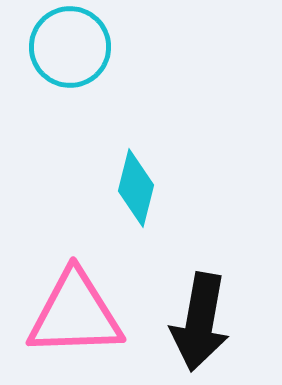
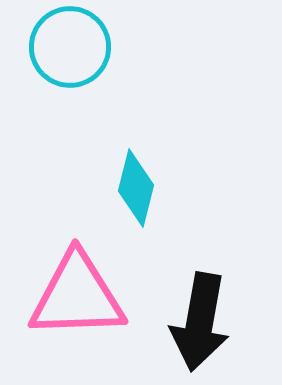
pink triangle: moved 2 px right, 18 px up
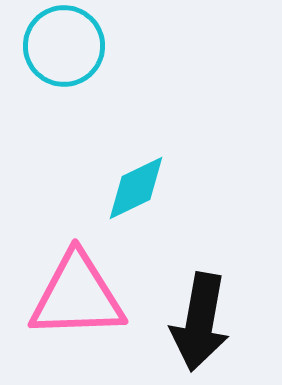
cyan circle: moved 6 px left, 1 px up
cyan diamond: rotated 50 degrees clockwise
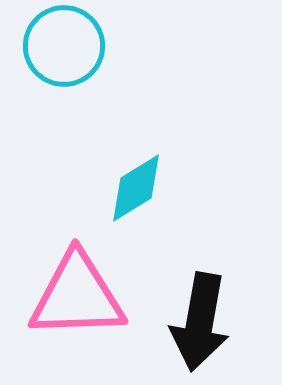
cyan diamond: rotated 6 degrees counterclockwise
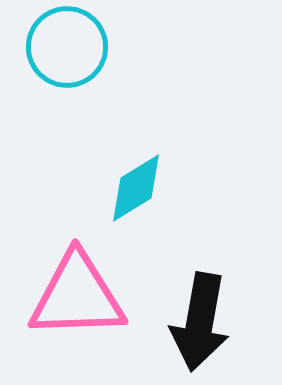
cyan circle: moved 3 px right, 1 px down
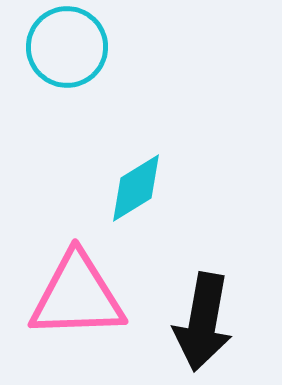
black arrow: moved 3 px right
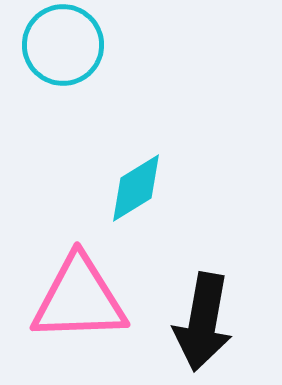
cyan circle: moved 4 px left, 2 px up
pink triangle: moved 2 px right, 3 px down
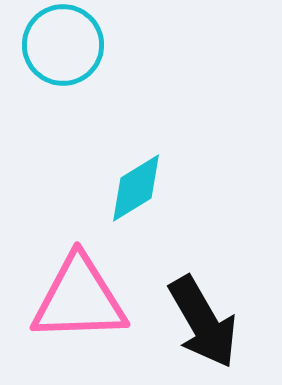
black arrow: rotated 40 degrees counterclockwise
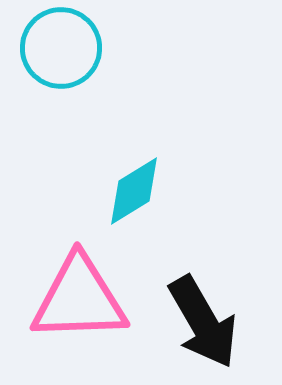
cyan circle: moved 2 px left, 3 px down
cyan diamond: moved 2 px left, 3 px down
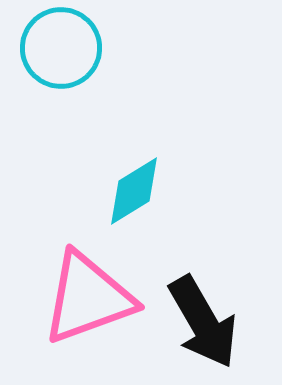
pink triangle: moved 9 px right, 1 px up; rotated 18 degrees counterclockwise
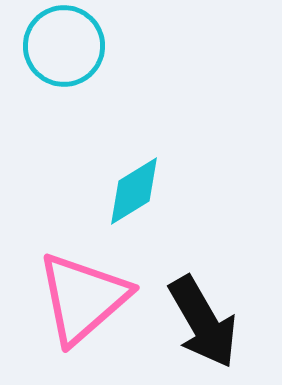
cyan circle: moved 3 px right, 2 px up
pink triangle: moved 5 px left; rotated 21 degrees counterclockwise
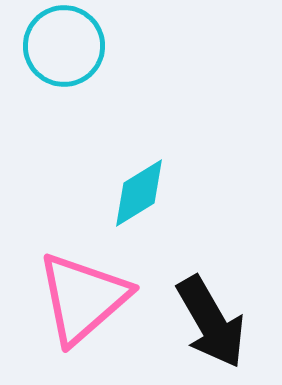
cyan diamond: moved 5 px right, 2 px down
black arrow: moved 8 px right
